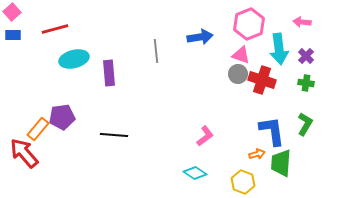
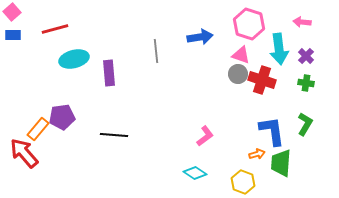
pink hexagon: rotated 20 degrees counterclockwise
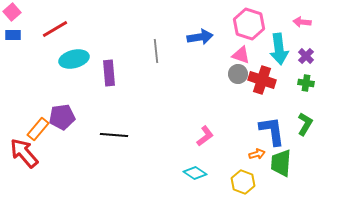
red line: rotated 16 degrees counterclockwise
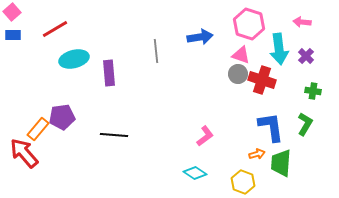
green cross: moved 7 px right, 8 px down
blue L-shape: moved 1 px left, 4 px up
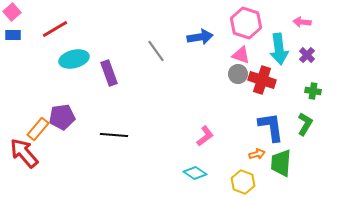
pink hexagon: moved 3 px left, 1 px up
gray line: rotated 30 degrees counterclockwise
purple cross: moved 1 px right, 1 px up
purple rectangle: rotated 15 degrees counterclockwise
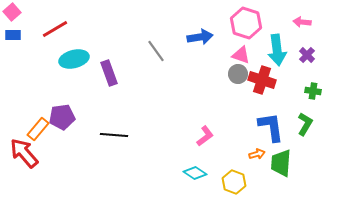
cyan arrow: moved 2 px left, 1 px down
yellow hexagon: moved 9 px left
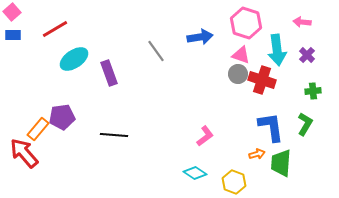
cyan ellipse: rotated 20 degrees counterclockwise
green cross: rotated 14 degrees counterclockwise
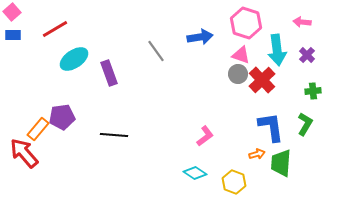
red cross: rotated 28 degrees clockwise
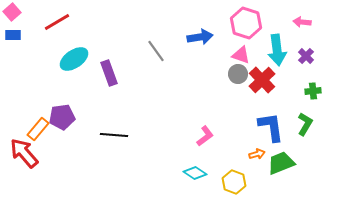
red line: moved 2 px right, 7 px up
purple cross: moved 1 px left, 1 px down
green trapezoid: rotated 64 degrees clockwise
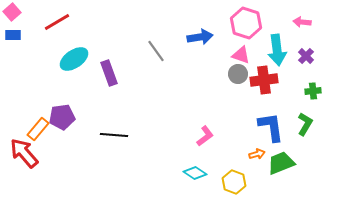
red cross: moved 2 px right; rotated 36 degrees clockwise
